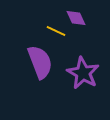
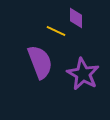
purple diamond: rotated 25 degrees clockwise
purple star: moved 1 px down
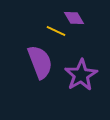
purple diamond: moved 2 px left; rotated 30 degrees counterclockwise
purple star: moved 2 px left, 1 px down; rotated 12 degrees clockwise
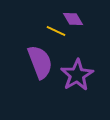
purple diamond: moved 1 px left, 1 px down
purple star: moved 4 px left
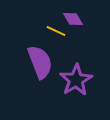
purple star: moved 1 px left, 5 px down
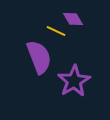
purple semicircle: moved 1 px left, 5 px up
purple star: moved 2 px left, 1 px down
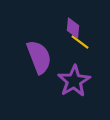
purple diamond: moved 9 px down; rotated 35 degrees clockwise
yellow line: moved 24 px right, 11 px down; rotated 12 degrees clockwise
